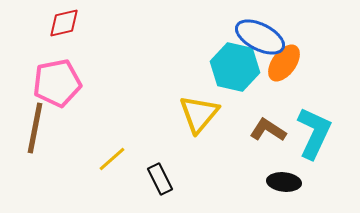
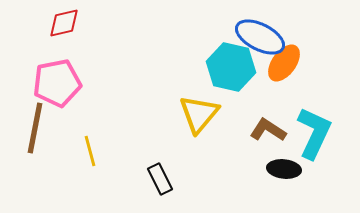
cyan hexagon: moved 4 px left
yellow line: moved 22 px left, 8 px up; rotated 64 degrees counterclockwise
black ellipse: moved 13 px up
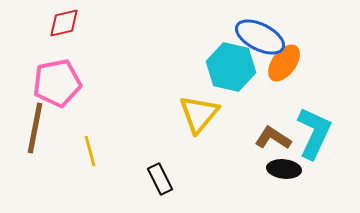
brown L-shape: moved 5 px right, 8 px down
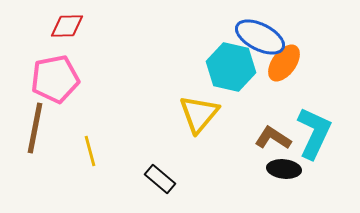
red diamond: moved 3 px right, 3 px down; rotated 12 degrees clockwise
pink pentagon: moved 2 px left, 4 px up
black rectangle: rotated 24 degrees counterclockwise
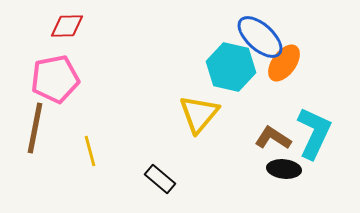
blue ellipse: rotated 15 degrees clockwise
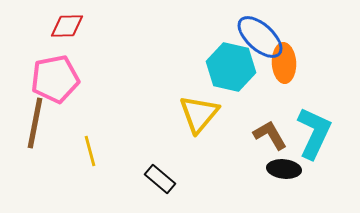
orange ellipse: rotated 39 degrees counterclockwise
brown line: moved 5 px up
brown L-shape: moved 3 px left, 3 px up; rotated 27 degrees clockwise
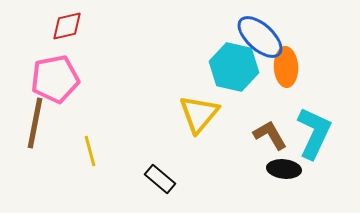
red diamond: rotated 12 degrees counterclockwise
orange ellipse: moved 2 px right, 4 px down
cyan hexagon: moved 3 px right
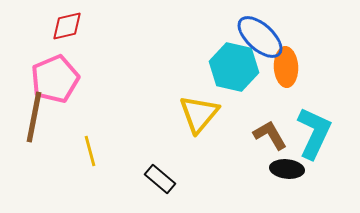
pink pentagon: rotated 12 degrees counterclockwise
brown line: moved 1 px left, 6 px up
black ellipse: moved 3 px right
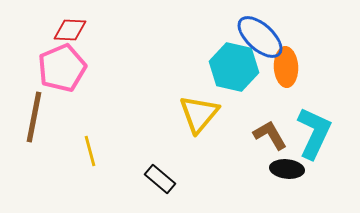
red diamond: moved 3 px right, 4 px down; rotated 16 degrees clockwise
pink pentagon: moved 7 px right, 11 px up
